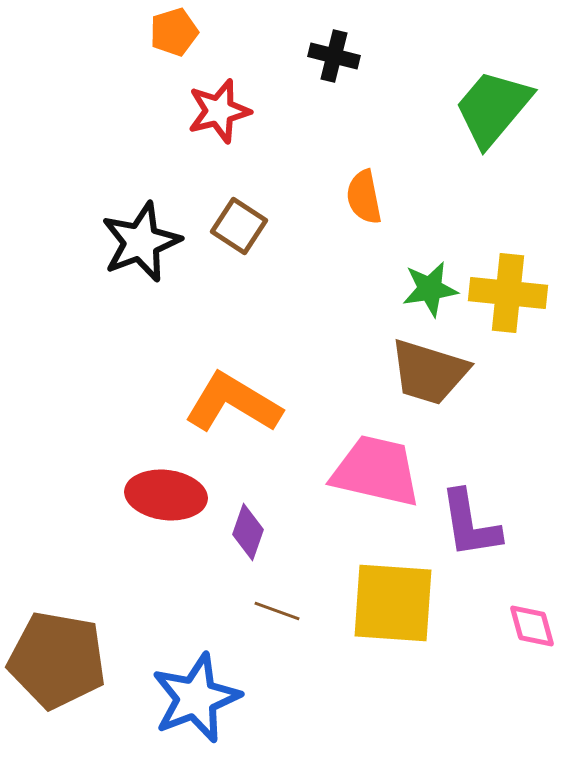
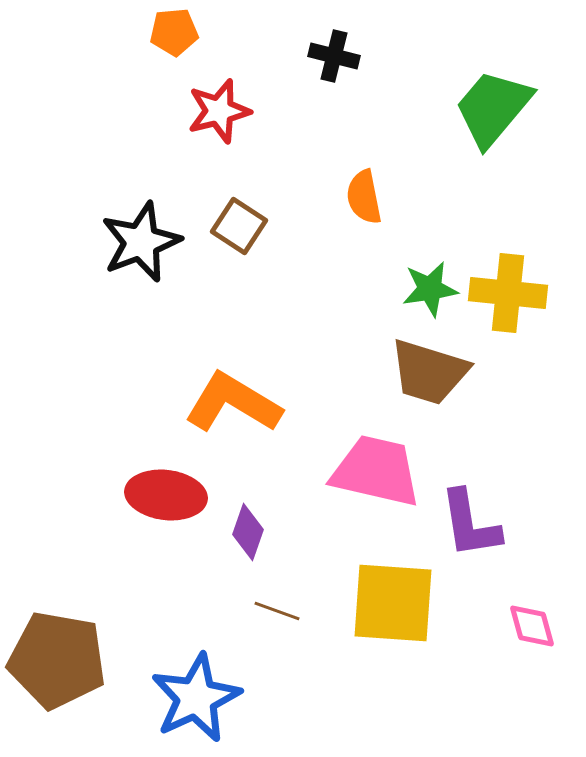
orange pentagon: rotated 12 degrees clockwise
blue star: rotated 4 degrees counterclockwise
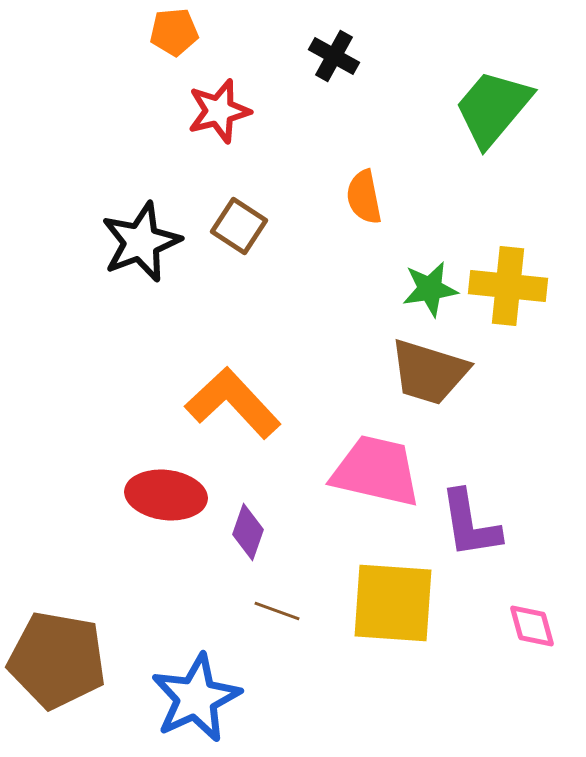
black cross: rotated 15 degrees clockwise
yellow cross: moved 7 px up
orange L-shape: rotated 16 degrees clockwise
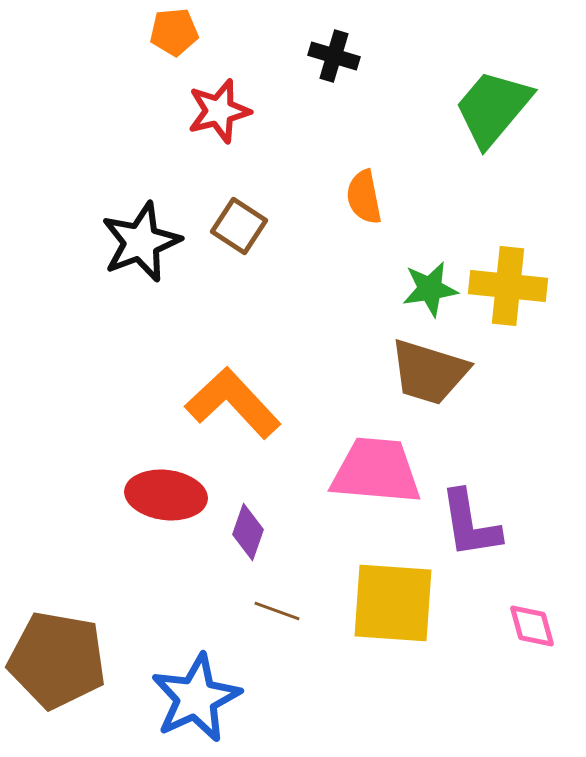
black cross: rotated 12 degrees counterclockwise
pink trapezoid: rotated 8 degrees counterclockwise
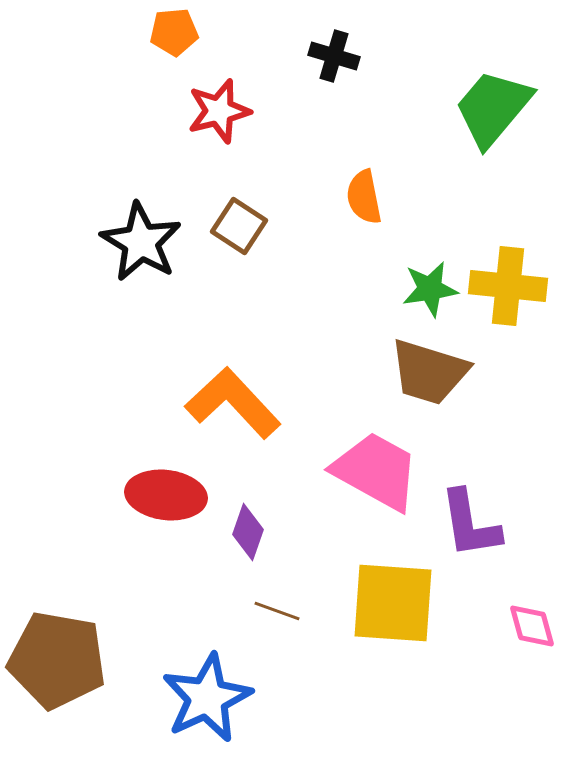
black star: rotated 20 degrees counterclockwise
pink trapezoid: rotated 24 degrees clockwise
blue star: moved 11 px right
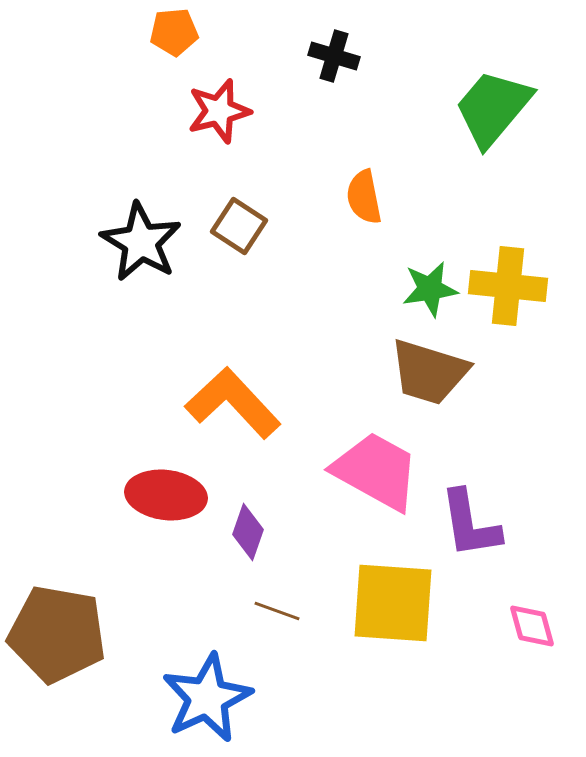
brown pentagon: moved 26 px up
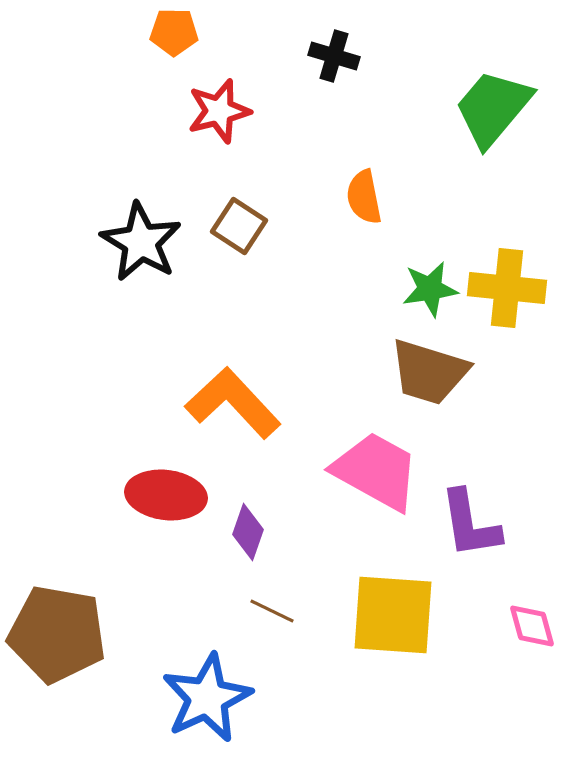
orange pentagon: rotated 6 degrees clockwise
yellow cross: moved 1 px left, 2 px down
yellow square: moved 12 px down
brown line: moved 5 px left; rotated 6 degrees clockwise
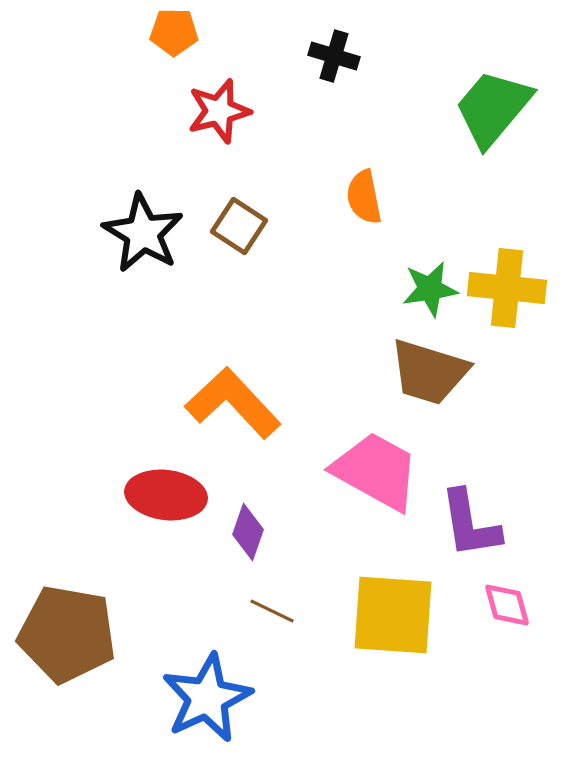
black star: moved 2 px right, 9 px up
pink diamond: moved 25 px left, 21 px up
brown pentagon: moved 10 px right
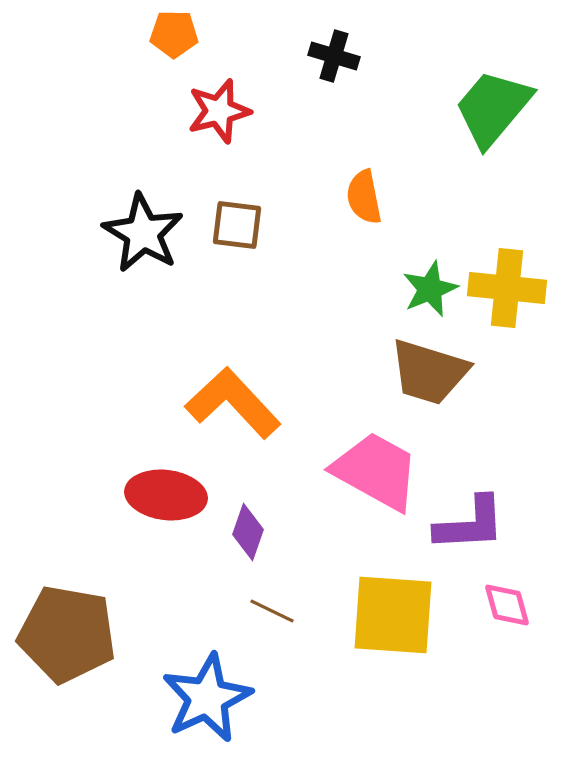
orange pentagon: moved 2 px down
brown square: moved 2 px left, 1 px up; rotated 26 degrees counterclockwise
green star: rotated 14 degrees counterclockwise
purple L-shape: rotated 84 degrees counterclockwise
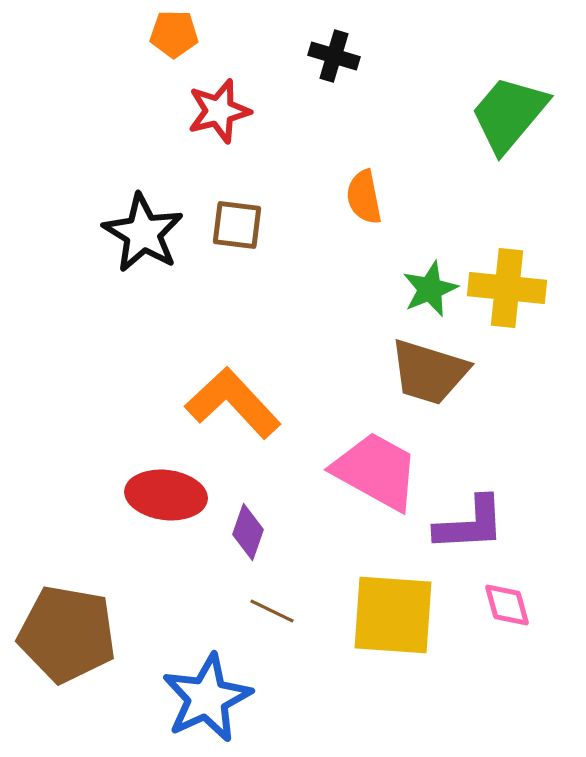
green trapezoid: moved 16 px right, 6 px down
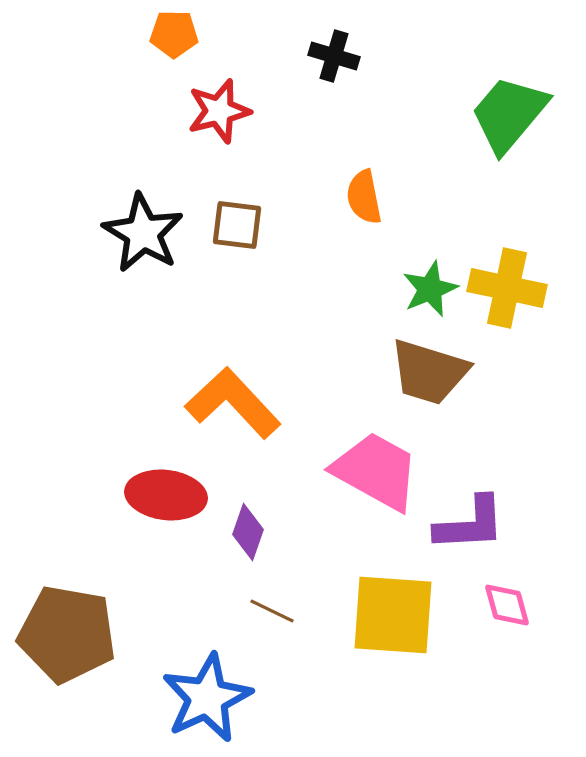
yellow cross: rotated 6 degrees clockwise
